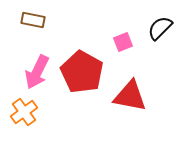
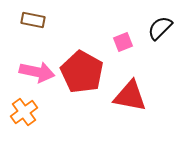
pink arrow: rotated 104 degrees counterclockwise
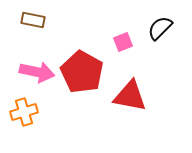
orange cross: rotated 20 degrees clockwise
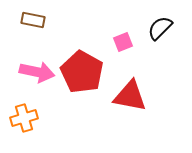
orange cross: moved 6 px down
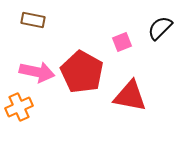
pink square: moved 1 px left
orange cross: moved 5 px left, 11 px up; rotated 8 degrees counterclockwise
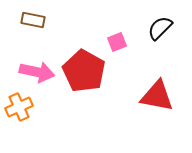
pink square: moved 5 px left
red pentagon: moved 2 px right, 1 px up
red triangle: moved 27 px right
